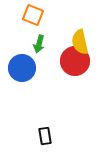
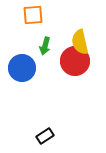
orange square: rotated 25 degrees counterclockwise
green arrow: moved 6 px right, 2 px down
black rectangle: rotated 66 degrees clockwise
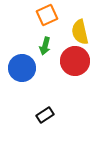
orange square: moved 14 px right; rotated 20 degrees counterclockwise
yellow semicircle: moved 10 px up
black rectangle: moved 21 px up
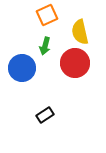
red circle: moved 2 px down
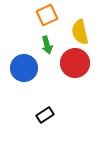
green arrow: moved 2 px right, 1 px up; rotated 30 degrees counterclockwise
blue circle: moved 2 px right
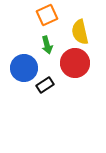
black rectangle: moved 30 px up
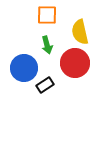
orange square: rotated 25 degrees clockwise
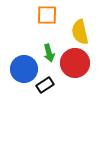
green arrow: moved 2 px right, 8 px down
blue circle: moved 1 px down
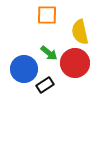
green arrow: rotated 36 degrees counterclockwise
